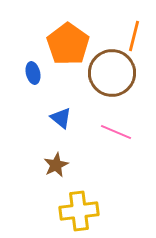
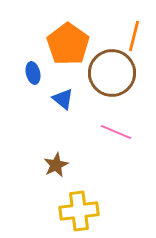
blue triangle: moved 2 px right, 19 px up
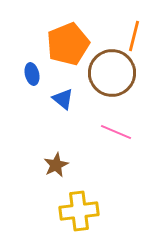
orange pentagon: rotated 15 degrees clockwise
blue ellipse: moved 1 px left, 1 px down
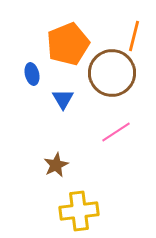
blue triangle: rotated 20 degrees clockwise
pink line: rotated 56 degrees counterclockwise
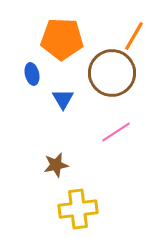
orange line: rotated 16 degrees clockwise
orange pentagon: moved 6 px left, 5 px up; rotated 24 degrees clockwise
brown star: rotated 15 degrees clockwise
yellow cross: moved 1 px left, 2 px up
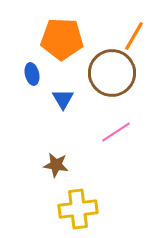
brown star: rotated 20 degrees clockwise
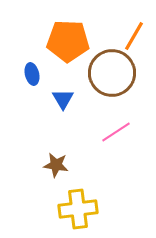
orange pentagon: moved 6 px right, 2 px down
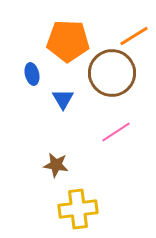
orange line: rotated 28 degrees clockwise
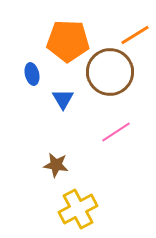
orange line: moved 1 px right, 1 px up
brown circle: moved 2 px left, 1 px up
yellow cross: rotated 21 degrees counterclockwise
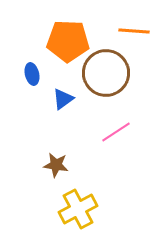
orange line: moved 1 px left, 4 px up; rotated 36 degrees clockwise
brown circle: moved 4 px left, 1 px down
blue triangle: rotated 25 degrees clockwise
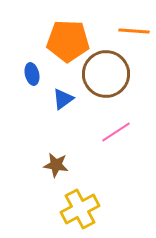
brown circle: moved 1 px down
yellow cross: moved 2 px right
